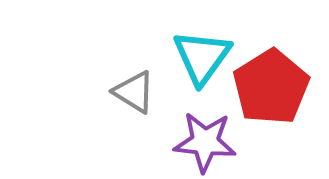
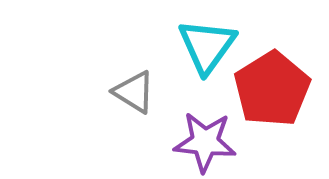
cyan triangle: moved 5 px right, 11 px up
red pentagon: moved 1 px right, 2 px down
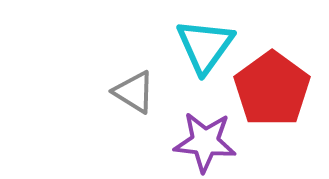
cyan triangle: moved 2 px left
red pentagon: rotated 4 degrees counterclockwise
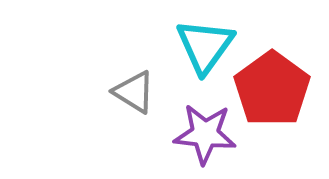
purple star: moved 8 px up
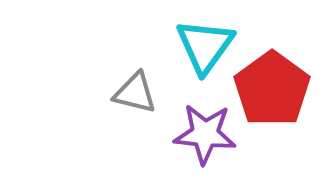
gray triangle: moved 1 px right, 1 px down; rotated 18 degrees counterclockwise
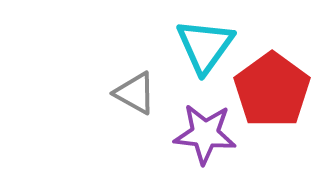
red pentagon: moved 1 px down
gray triangle: rotated 15 degrees clockwise
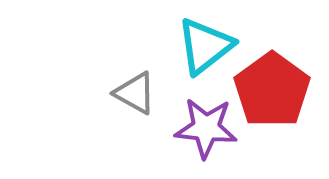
cyan triangle: rotated 16 degrees clockwise
purple star: moved 1 px right, 6 px up
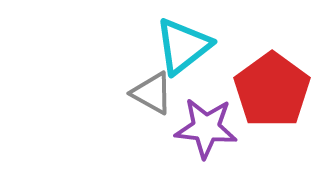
cyan triangle: moved 22 px left
gray triangle: moved 17 px right
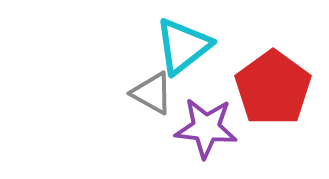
red pentagon: moved 1 px right, 2 px up
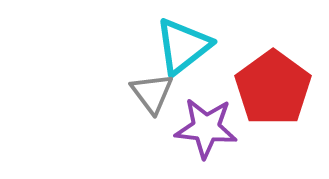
gray triangle: rotated 24 degrees clockwise
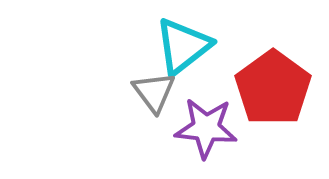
gray triangle: moved 2 px right, 1 px up
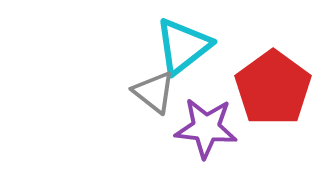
gray triangle: rotated 15 degrees counterclockwise
